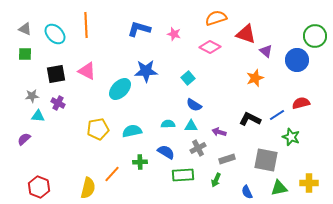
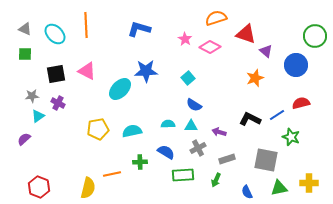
pink star at (174, 34): moved 11 px right, 5 px down; rotated 16 degrees clockwise
blue circle at (297, 60): moved 1 px left, 5 px down
cyan triangle at (38, 116): rotated 40 degrees counterclockwise
orange line at (112, 174): rotated 36 degrees clockwise
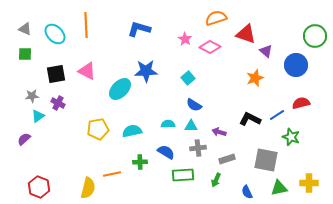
gray cross at (198, 148): rotated 21 degrees clockwise
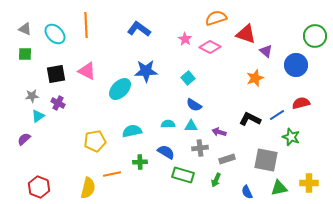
blue L-shape at (139, 29): rotated 20 degrees clockwise
yellow pentagon at (98, 129): moved 3 px left, 12 px down
gray cross at (198, 148): moved 2 px right
green rectangle at (183, 175): rotated 20 degrees clockwise
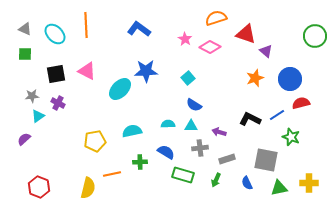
blue circle at (296, 65): moved 6 px left, 14 px down
blue semicircle at (247, 192): moved 9 px up
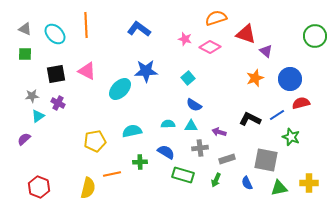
pink star at (185, 39): rotated 16 degrees counterclockwise
